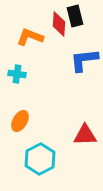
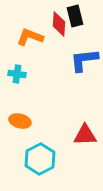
orange ellipse: rotated 75 degrees clockwise
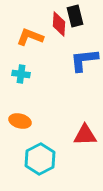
cyan cross: moved 4 px right
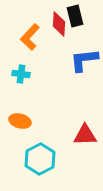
orange L-shape: rotated 68 degrees counterclockwise
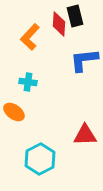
cyan cross: moved 7 px right, 8 px down
orange ellipse: moved 6 px left, 9 px up; rotated 20 degrees clockwise
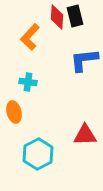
red diamond: moved 2 px left, 7 px up
orange ellipse: rotated 40 degrees clockwise
cyan hexagon: moved 2 px left, 5 px up
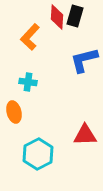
black rectangle: rotated 30 degrees clockwise
blue L-shape: rotated 8 degrees counterclockwise
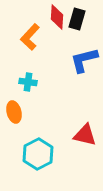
black rectangle: moved 2 px right, 3 px down
red triangle: rotated 15 degrees clockwise
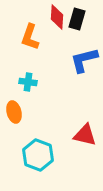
orange L-shape: rotated 24 degrees counterclockwise
cyan hexagon: moved 1 px down; rotated 12 degrees counterclockwise
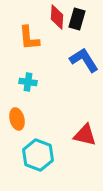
orange L-shape: moved 1 px left, 1 px down; rotated 24 degrees counterclockwise
blue L-shape: rotated 72 degrees clockwise
orange ellipse: moved 3 px right, 7 px down
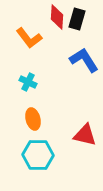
orange L-shape: rotated 32 degrees counterclockwise
cyan cross: rotated 18 degrees clockwise
orange ellipse: moved 16 px right
cyan hexagon: rotated 20 degrees counterclockwise
